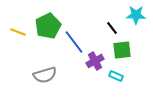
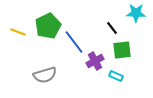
cyan star: moved 2 px up
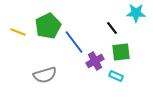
green square: moved 1 px left, 2 px down
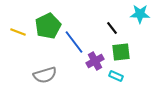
cyan star: moved 4 px right, 1 px down
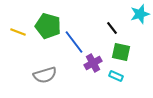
cyan star: rotated 18 degrees counterclockwise
green pentagon: rotated 30 degrees counterclockwise
green square: rotated 18 degrees clockwise
purple cross: moved 2 px left, 2 px down
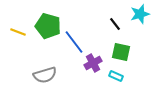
black line: moved 3 px right, 4 px up
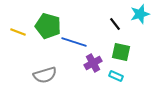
blue line: rotated 35 degrees counterclockwise
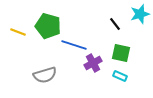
blue line: moved 3 px down
green square: moved 1 px down
cyan rectangle: moved 4 px right
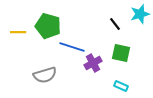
yellow line: rotated 21 degrees counterclockwise
blue line: moved 2 px left, 2 px down
cyan rectangle: moved 1 px right, 10 px down
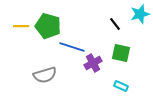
yellow line: moved 3 px right, 6 px up
